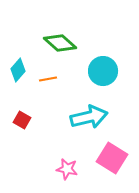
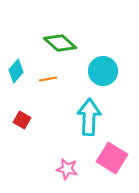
cyan diamond: moved 2 px left, 1 px down
cyan arrow: rotated 75 degrees counterclockwise
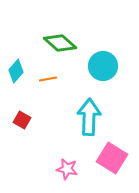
cyan circle: moved 5 px up
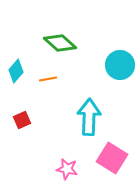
cyan circle: moved 17 px right, 1 px up
red square: rotated 36 degrees clockwise
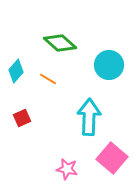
cyan circle: moved 11 px left
orange line: rotated 42 degrees clockwise
red square: moved 2 px up
pink square: rotated 8 degrees clockwise
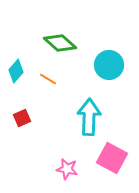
pink square: rotated 12 degrees counterclockwise
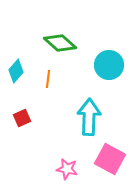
orange line: rotated 66 degrees clockwise
pink square: moved 2 px left, 1 px down
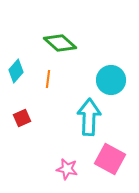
cyan circle: moved 2 px right, 15 px down
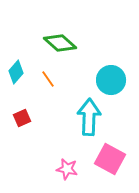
cyan diamond: moved 1 px down
orange line: rotated 42 degrees counterclockwise
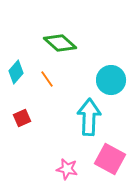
orange line: moved 1 px left
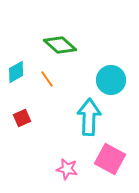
green diamond: moved 2 px down
cyan diamond: rotated 20 degrees clockwise
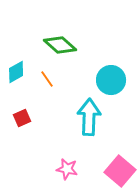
pink square: moved 10 px right, 12 px down; rotated 12 degrees clockwise
